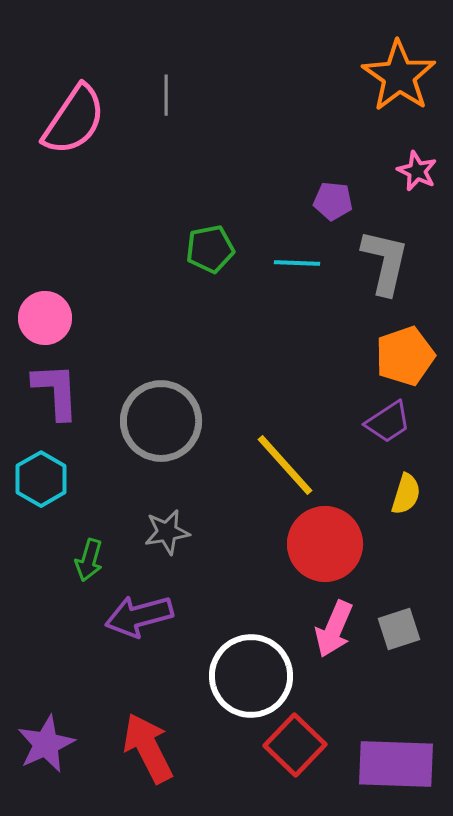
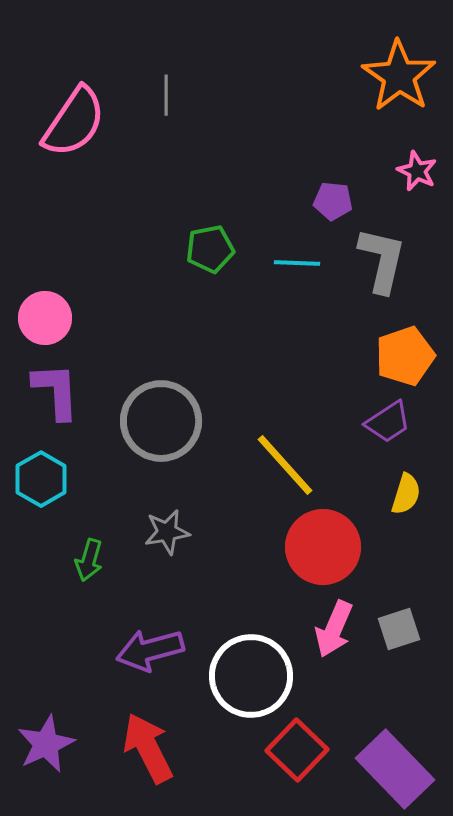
pink semicircle: moved 2 px down
gray L-shape: moved 3 px left, 2 px up
red circle: moved 2 px left, 3 px down
purple arrow: moved 11 px right, 34 px down
red square: moved 2 px right, 5 px down
purple rectangle: moved 1 px left, 5 px down; rotated 44 degrees clockwise
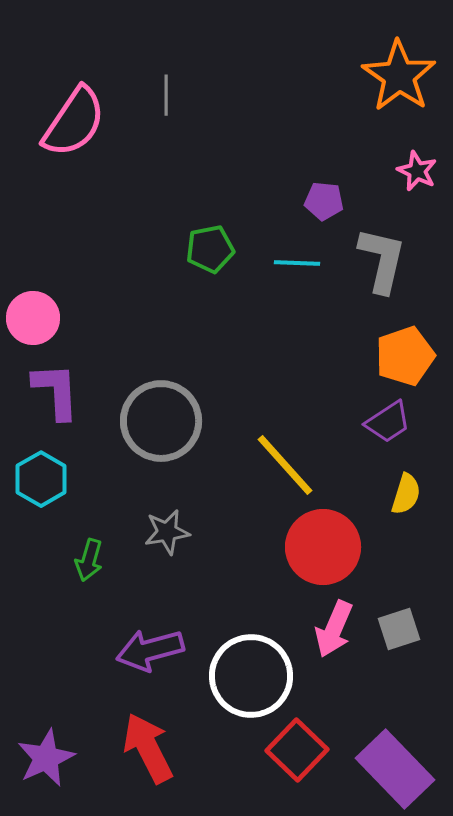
purple pentagon: moved 9 px left
pink circle: moved 12 px left
purple star: moved 14 px down
